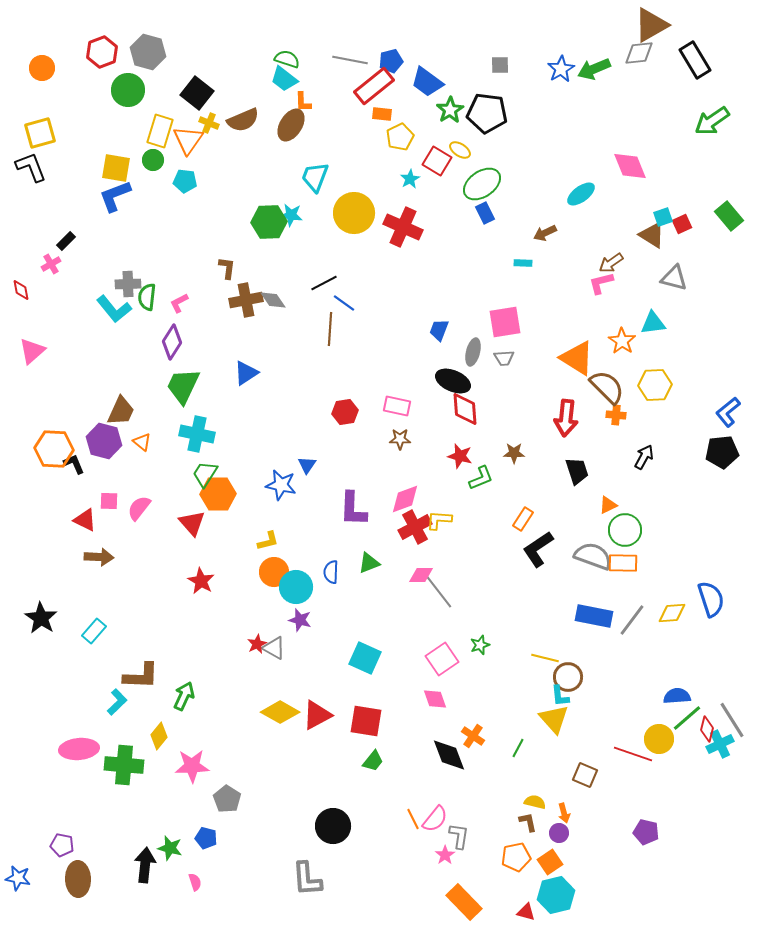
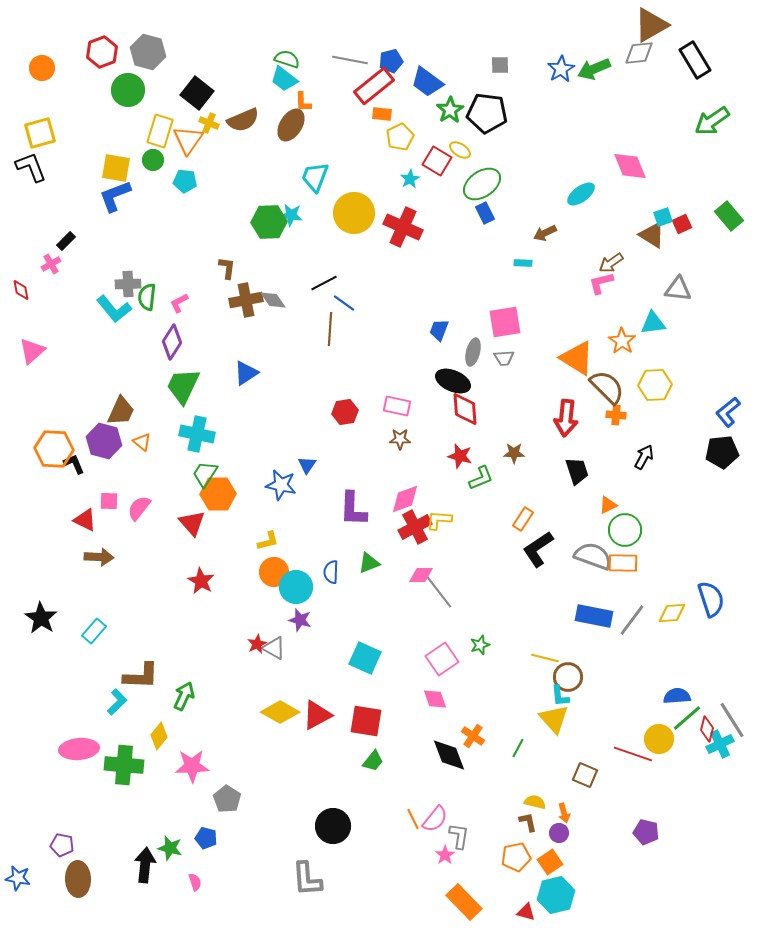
gray triangle at (674, 278): moved 4 px right, 11 px down; rotated 8 degrees counterclockwise
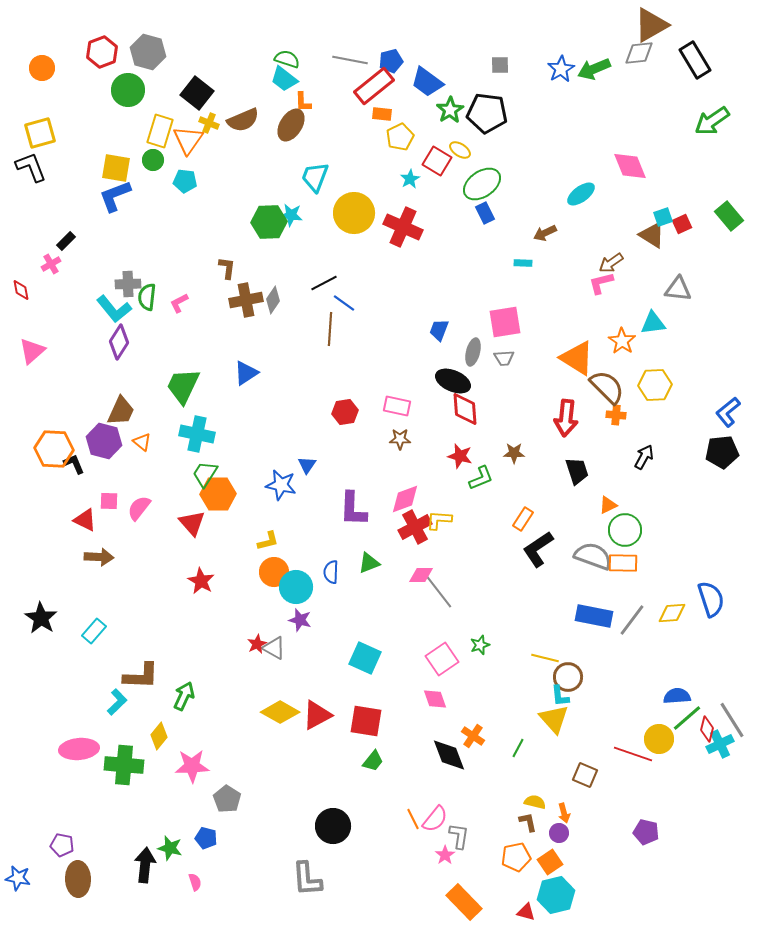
gray diamond at (273, 300): rotated 68 degrees clockwise
purple diamond at (172, 342): moved 53 px left
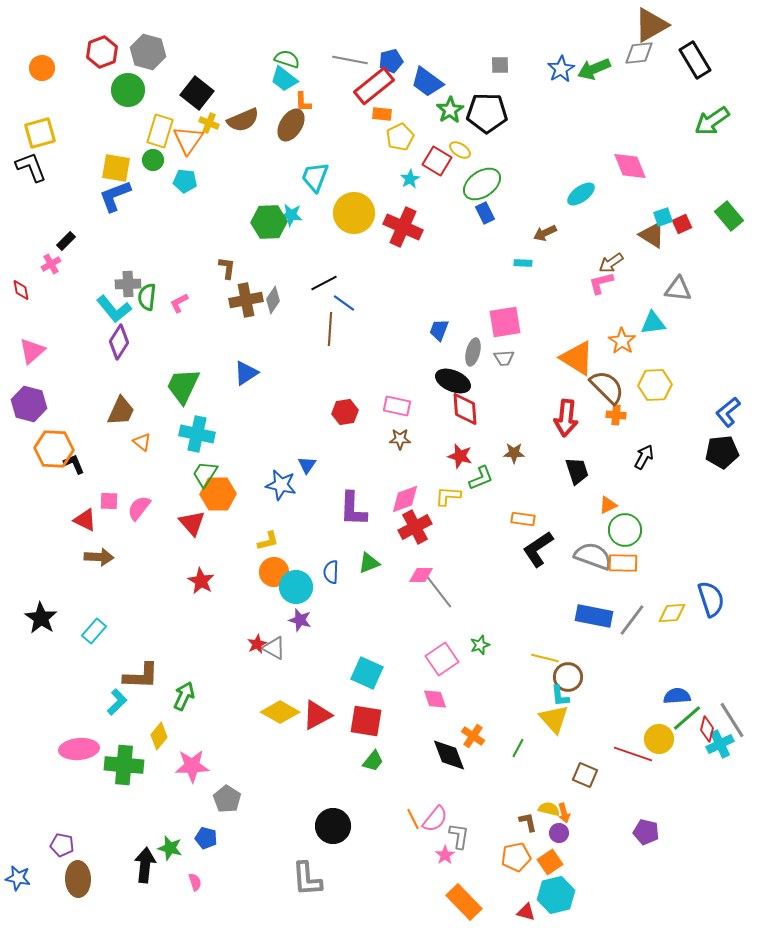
black pentagon at (487, 113): rotated 6 degrees counterclockwise
purple hexagon at (104, 441): moved 75 px left, 37 px up
orange rectangle at (523, 519): rotated 65 degrees clockwise
yellow L-shape at (439, 520): moved 9 px right, 24 px up
cyan square at (365, 658): moved 2 px right, 15 px down
yellow semicircle at (535, 802): moved 14 px right, 7 px down
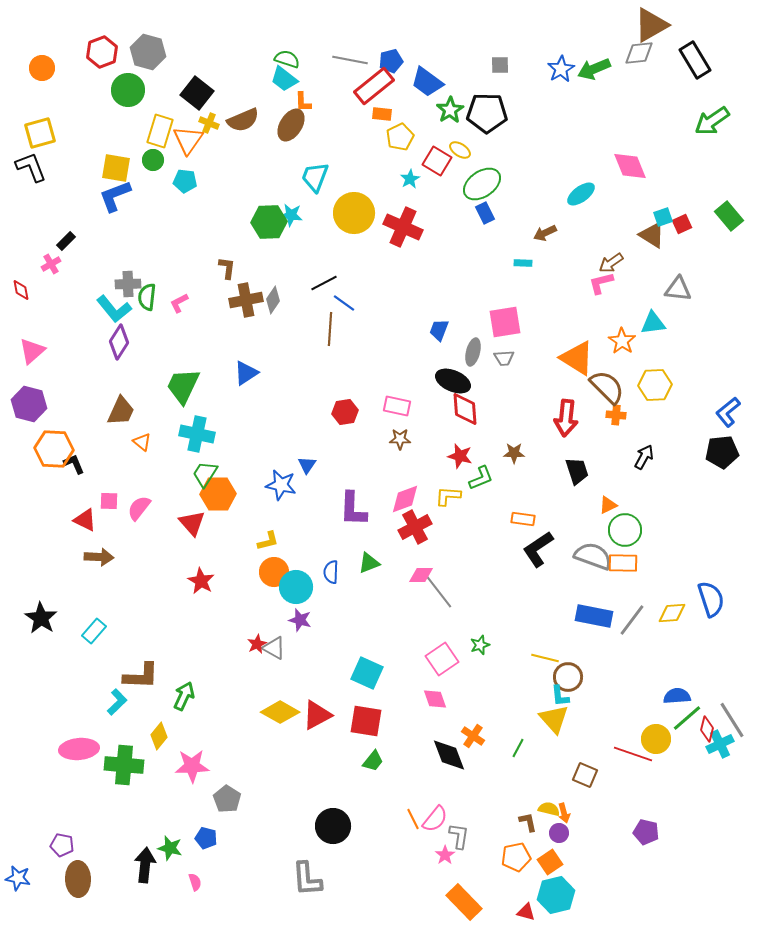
yellow circle at (659, 739): moved 3 px left
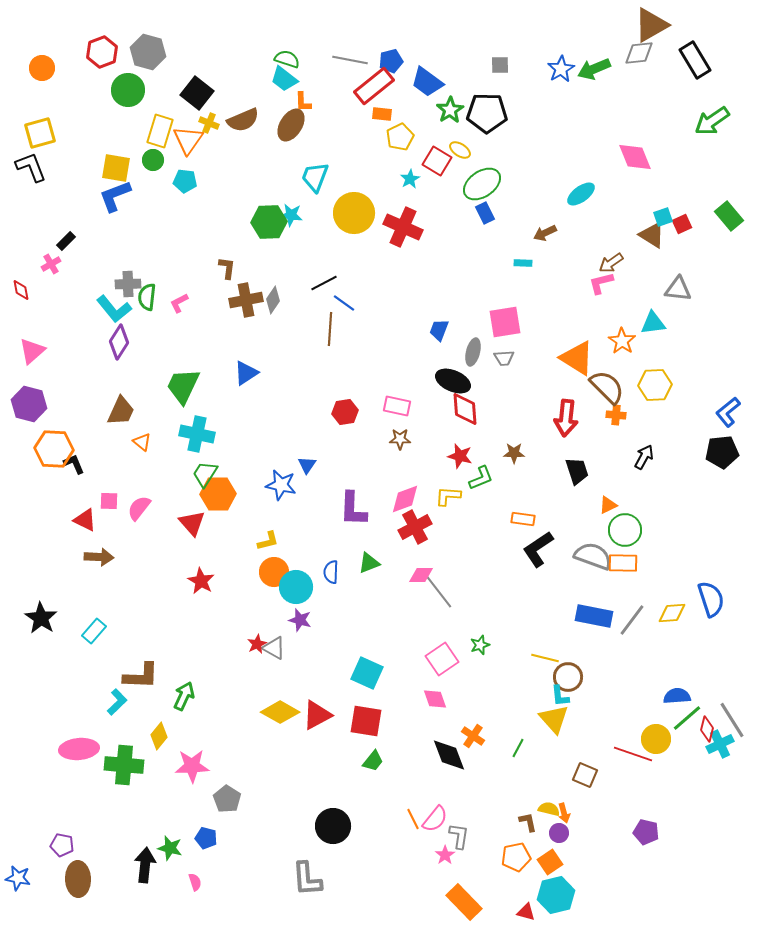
pink diamond at (630, 166): moved 5 px right, 9 px up
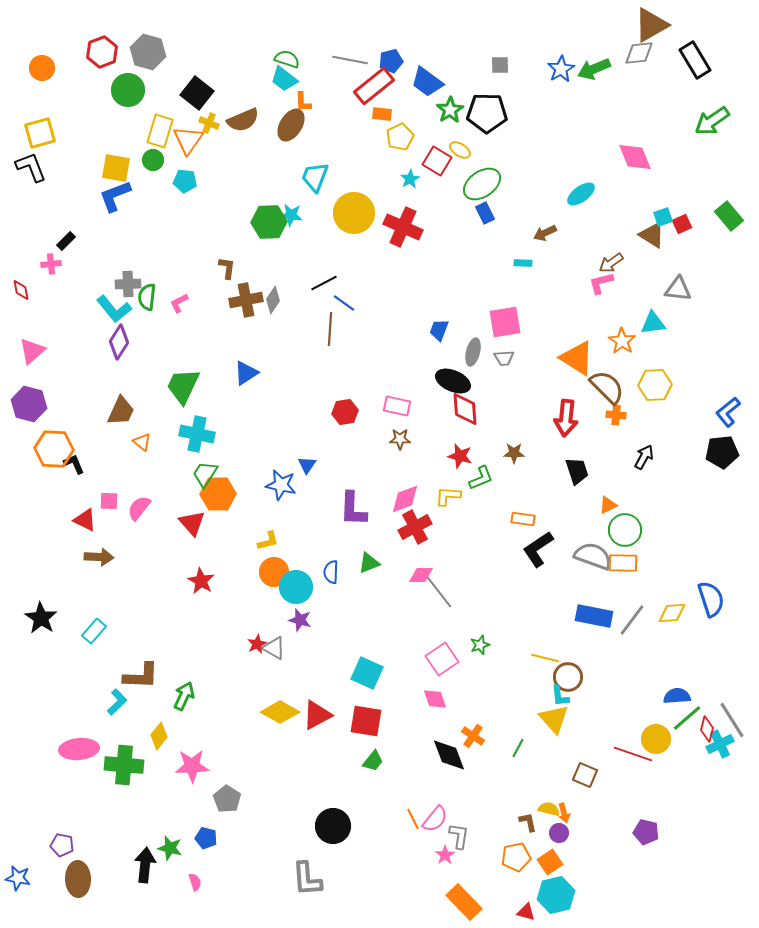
pink cross at (51, 264): rotated 24 degrees clockwise
